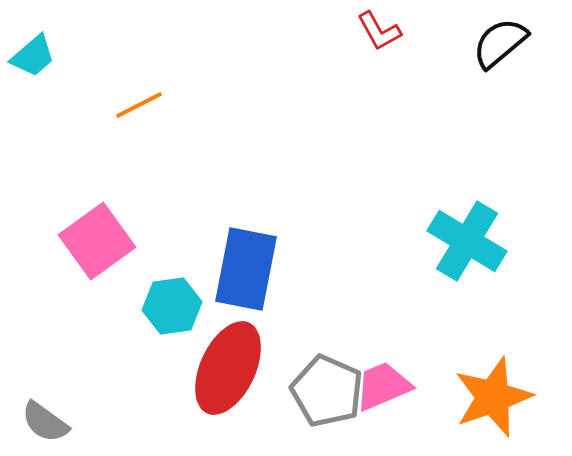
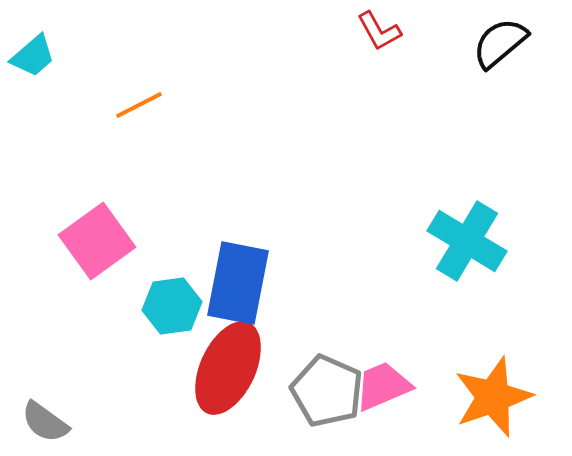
blue rectangle: moved 8 px left, 14 px down
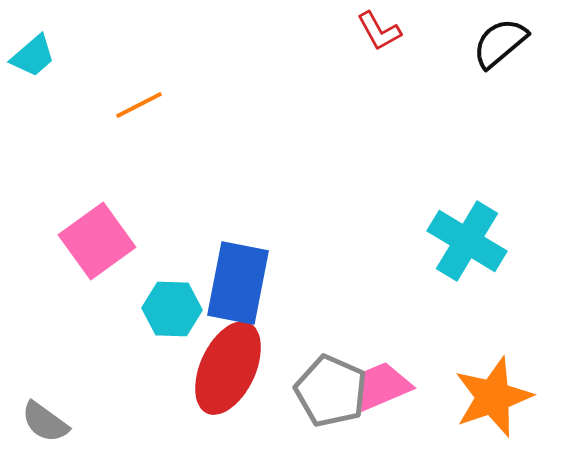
cyan hexagon: moved 3 px down; rotated 10 degrees clockwise
gray pentagon: moved 4 px right
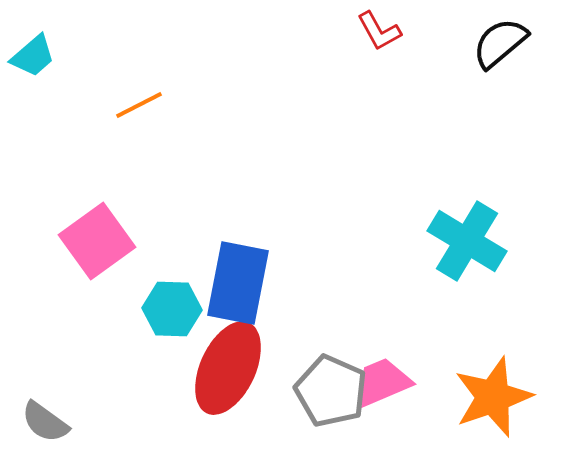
pink trapezoid: moved 4 px up
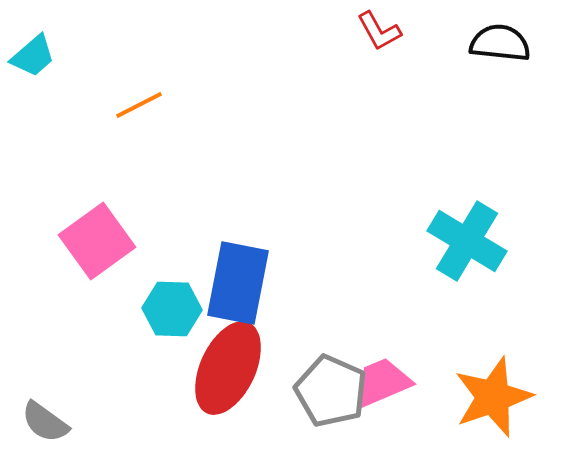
black semicircle: rotated 46 degrees clockwise
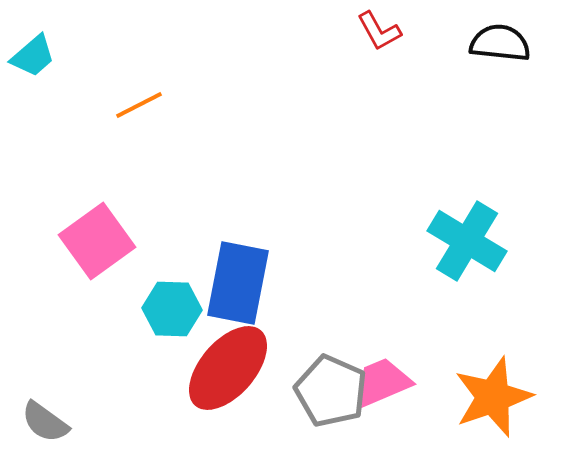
red ellipse: rotated 16 degrees clockwise
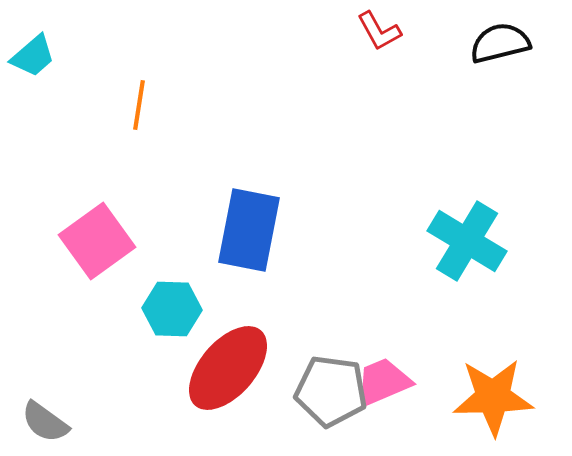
black semicircle: rotated 20 degrees counterclockwise
orange line: rotated 54 degrees counterclockwise
blue rectangle: moved 11 px right, 53 px up
gray pentagon: rotated 16 degrees counterclockwise
orange star: rotated 18 degrees clockwise
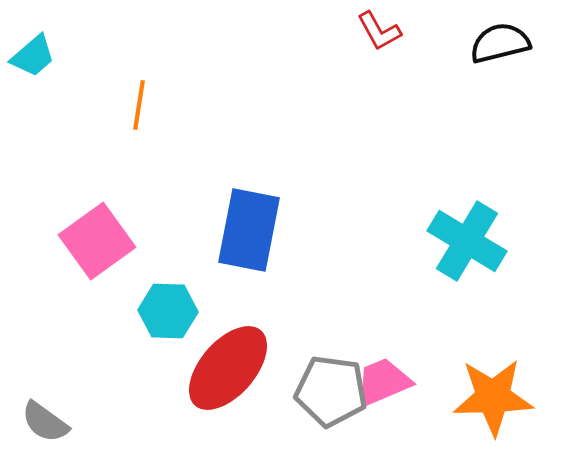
cyan hexagon: moved 4 px left, 2 px down
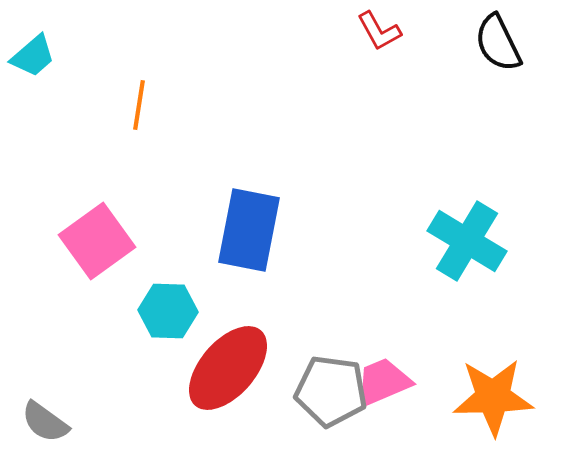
black semicircle: moved 2 px left; rotated 102 degrees counterclockwise
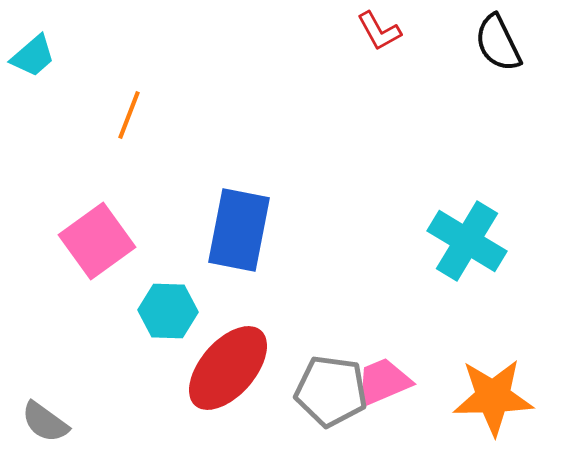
orange line: moved 10 px left, 10 px down; rotated 12 degrees clockwise
blue rectangle: moved 10 px left
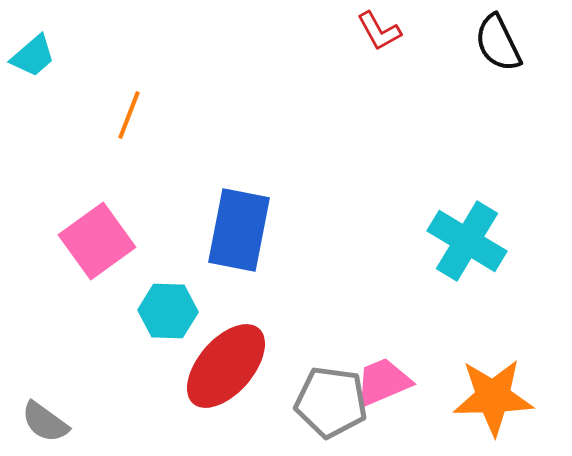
red ellipse: moved 2 px left, 2 px up
gray pentagon: moved 11 px down
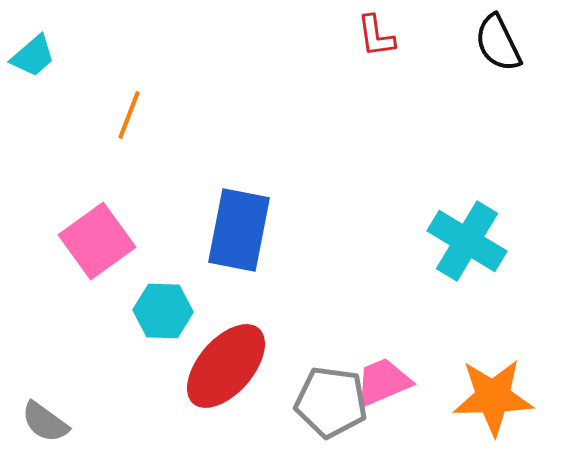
red L-shape: moved 3 px left, 5 px down; rotated 21 degrees clockwise
cyan hexagon: moved 5 px left
